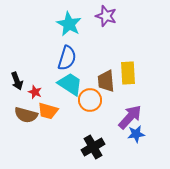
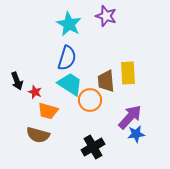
brown semicircle: moved 12 px right, 20 px down
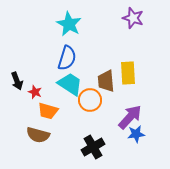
purple star: moved 27 px right, 2 px down
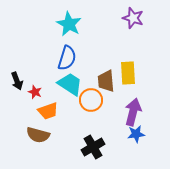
orange circle: moved 1 px right
orange trapezoid: rotated 35 degrees counterclockwise
purple arrow: moved 3 px right, 5 px up; rotated 28 degrees counterclockwise
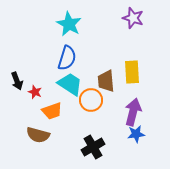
yellow rectangle: moved 4 px right, 1 px up
orange trapezoid: moved 4 px right
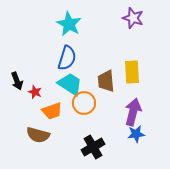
orange circle: moved 7 px left, 3 px down
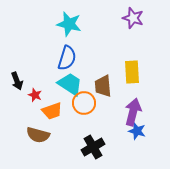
cyan star: rotated 15 degrees counterclockwise
brown trapezoid: moved 3 px left, 5 px down
red star: moved 3 px down
blue star: moved 1 px right, 3 px up; rotated 24 degrees clockwise
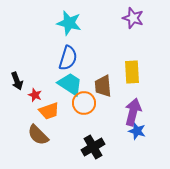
cyan star: moved 1 px up
blue semicircle: moved 1 px right
orange trapezoid: moved 3 px left
brown semicircle: rotated 30 degrees clockwise
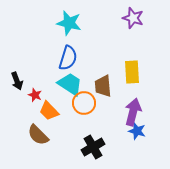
orange trapezoid: rotated 65 degrees clockwise
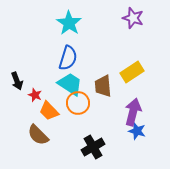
cyan star: rotated 20 degrees clockwise
yellow rectangle: rotated 60 degrees clockwise
orange circle: moved 6 px left
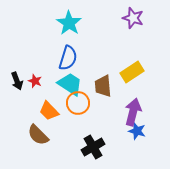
red star: moved 14 px up
